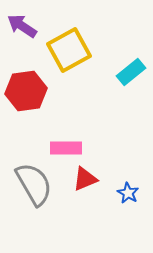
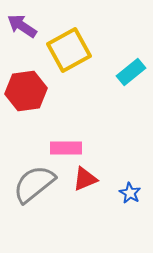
gray semicircle: rotated 99 degrees counterclockwise
blue star: moved 2 px right
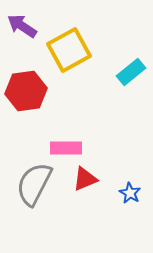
gray semicircle: rotated 24 degrees counterclockwise
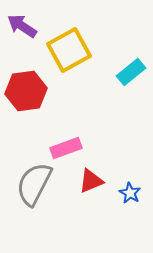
pink rectangle: rotated 20 degrees counterclockwise
red triangle: moved 6 px right, 2 px down
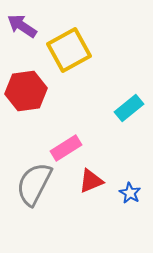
cyan rectangle: moved 2 px left, 36 px down
pink rectangle: rotated 12 degrees counterclockwise
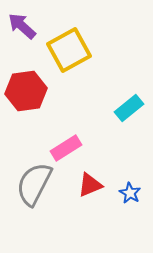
purple arrow: rotated 8 degrees clockwise
red triangle: moved 1 px left, 4 px down
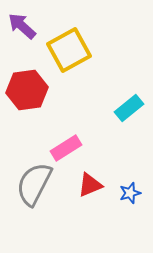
red hexagon: moved 1 px right, 1 px up
blue star: rotated 25 degrees clockwise
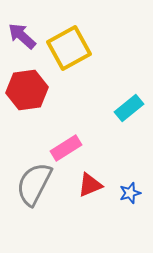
purple arrow: moved 10 px down
yellow square: moved 2 px up
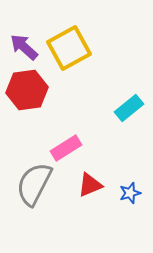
purple arrow: moved 2 px right, 11 px down
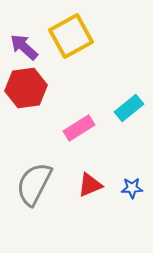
yellow square: moved 2 px right, 12 px up
red hexagon: moved 1 px left, 2 px up
pink rectangle: moved 13 px right, 20 px up
blue star: moved 2 px right, 5 px up; rotated 15 degrees clockwise
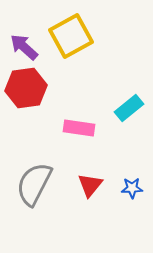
pink rectangle: rotated 40 degrees clockwise
red triangle: rotated 28 degrees counterclockwise
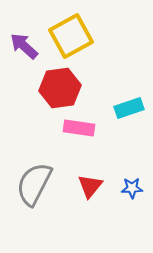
purple arrow: moved 1 px up
red hexagon: moved 34 px right
cyan rectangle: rotated 20 degrees clockwise
red triangle: moved 1 px down
